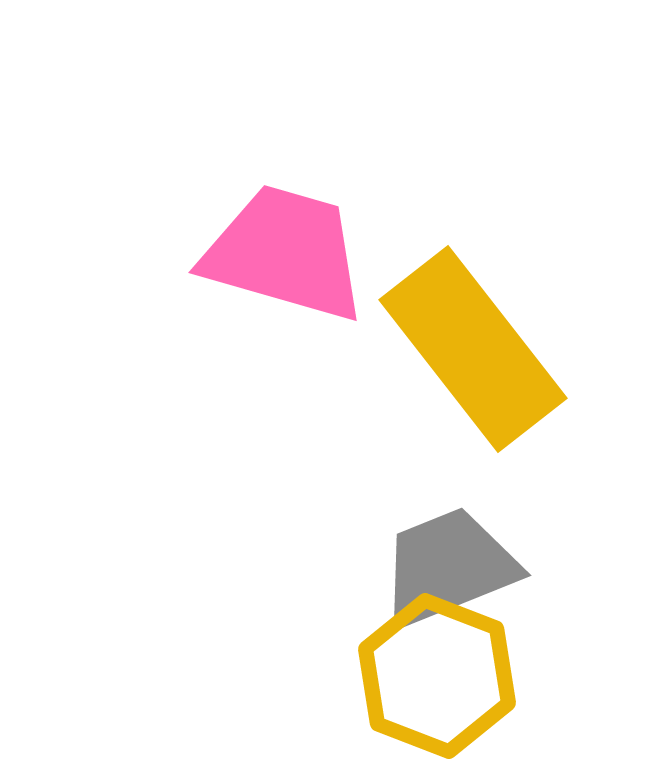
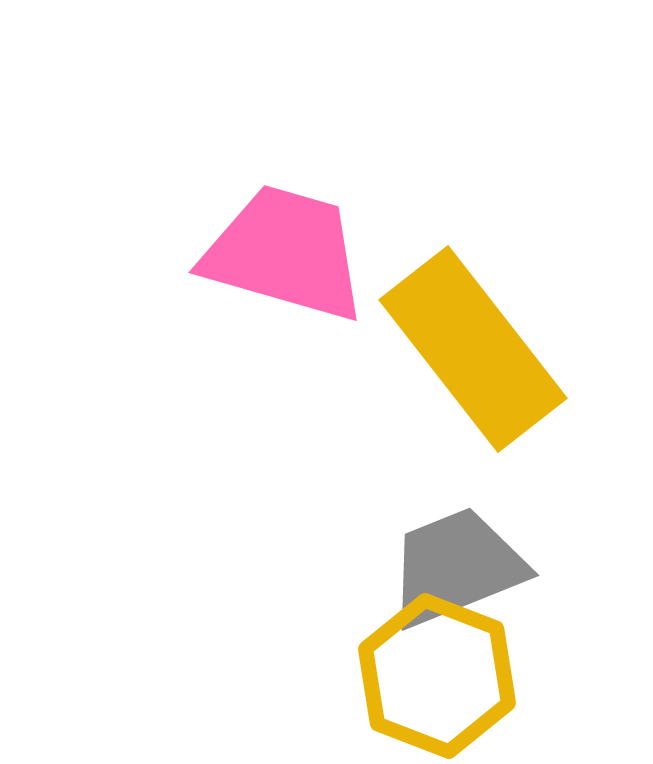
gray trapezoid: moved 8 px right
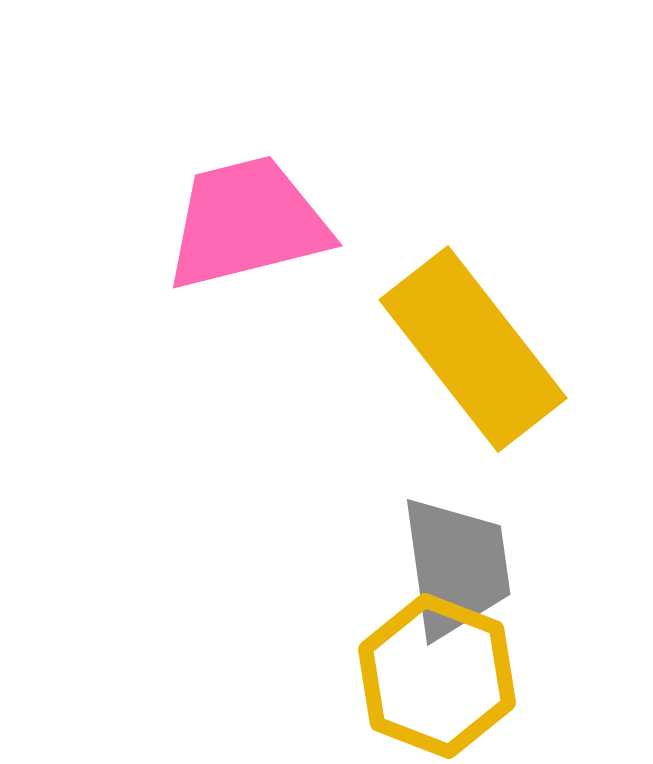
pink trapezoid: moved 38 px left, 30 px up; rotated 30 degrees counterclockwise
gray trapezoid: rotated 104 degrees clockwise
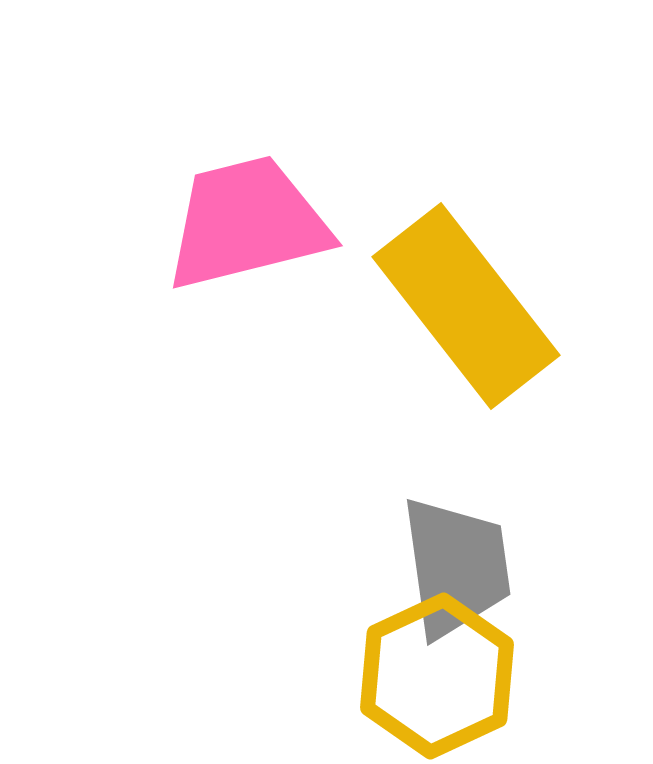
yellow rectangle: moved 7 px left, 43 px up
yellow hexagon: rotated 14 degrees clockwise
